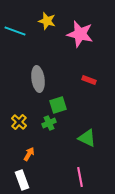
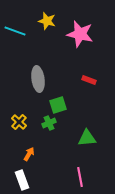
green triangle: rotated 30 degrees counterclockwise
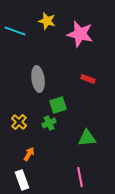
red rectangle: moved 1 px left, 1 px up
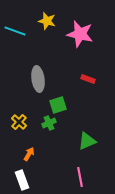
green triangle: moved 3 px down; rotated 18 degrees counterclockwise
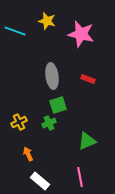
pink star: moved 1 px right
gray ellipse: moved 14 px right, 3 px up
yellow cross: rotated 21 degrees clockwise
orange arrow: moved 1 px left; rotated 56 degrees counterclockwise
white rectangle: moved 18 px right, 1 px down; rotated 30 degrees counterclockwise
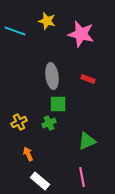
green square: moved 1 px up; rotated 18 degrees clockwise
pink line: moved 2 px right
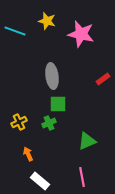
red rectangle: moved 15 px right; rotated 56 degrees counterclockwise
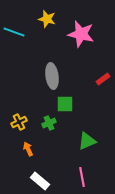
yellow star: moved 2 px up
cyan line: moved 1 px left, 1 px down
green square: moved 7 px right
orange arrow: moved 5 px up
